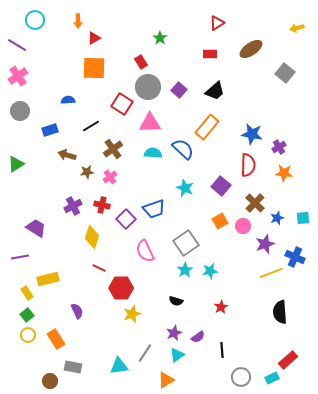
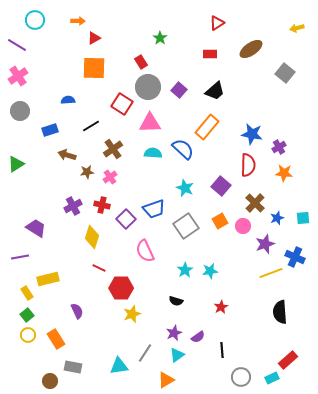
orange arrow at (78, 21): rotated 88 degrees counterclockwise
gray square at (186, 243): moved 17 px up
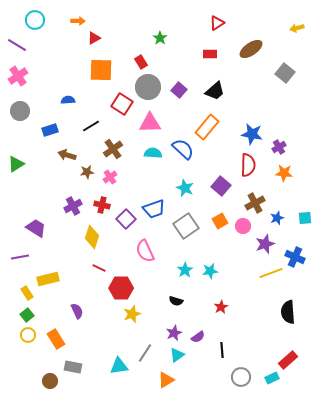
orange square at (94, 68): moved 7 px right, 2 px down
brown cross at (255, 203): rotated 18 degrees clockwise
cyan square at (303, 218): moved 2 px right
black semicircle at (280, 312): moved 8 px right
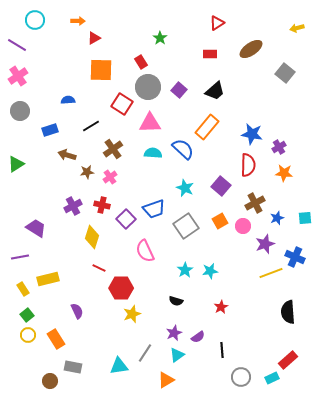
yellow rectangle at (27, 293): moved 4 px left, 4 px up
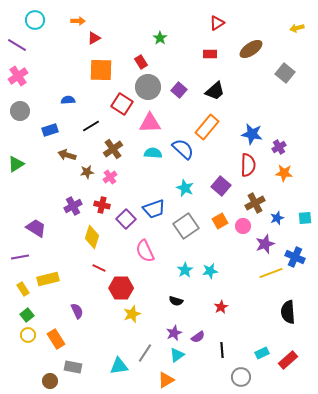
cyan rectangle at (272, 378): moved 10 px left, 25 px up
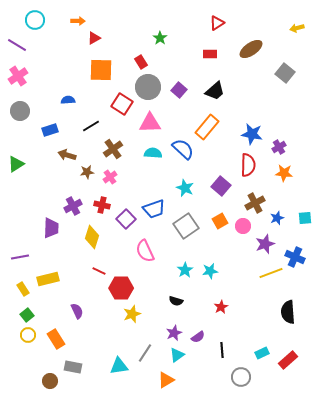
purple trapezoid at (36, 228): moved 15 px right; rotated 60 degrees clockwise
red line at (99, 268): moved 3 px down
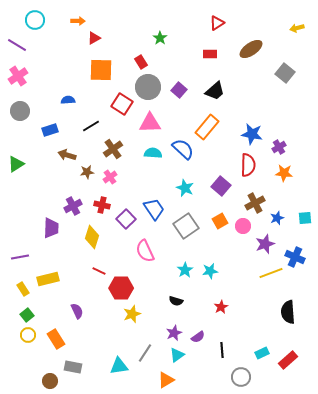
blue trapezoid at (154, 209): rotated 105 degrees counterclockwise
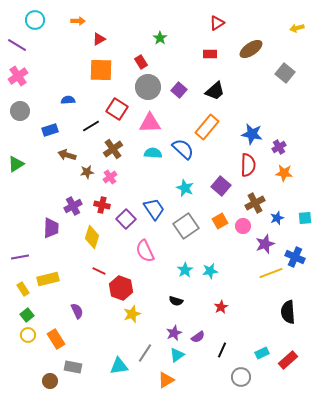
red triangle at (94, 38): moved 5 px right, 1 px down
red square at (122, 104): moved 5 px left, 5 px down
red hexagon at (121, 288): rotated 20 degrees clockwise
black line at (222, 350): rotated 28 degrees clockwise
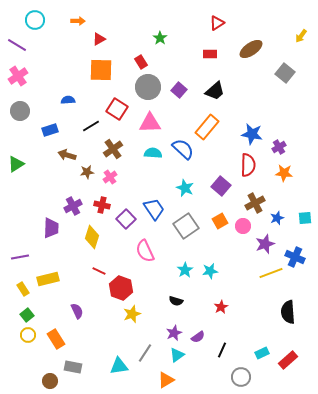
yellow arrow at (297, 28): moved 4 px right, 8 px down; rotated 40 degrees counterclockwise
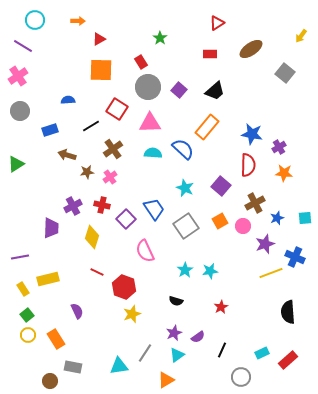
purple line at (17, 45): moved 6 px right, 1 px down
red line at (99, 271): moved 2 px left, 1 px down
red hexagon at (121, 288): moved 3 px right, 1 px up
